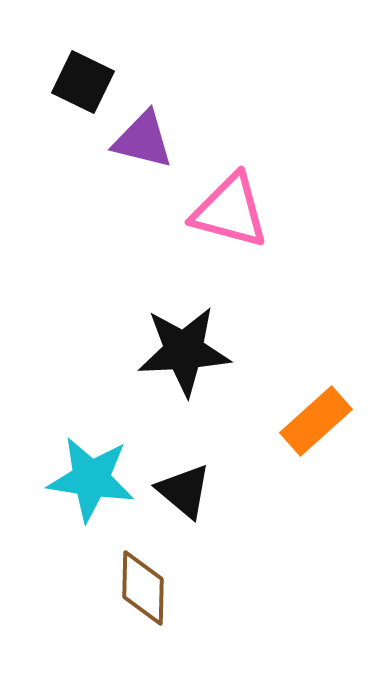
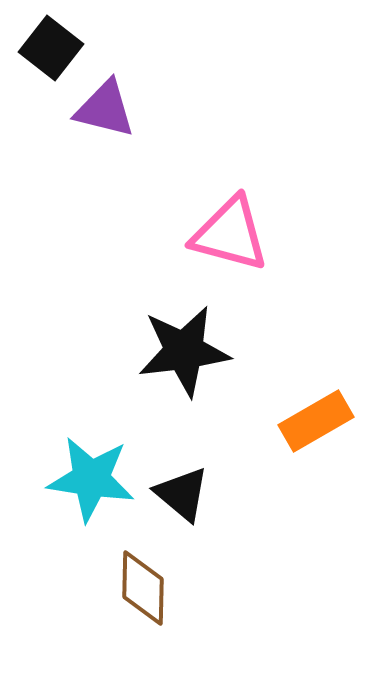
black square: moved 32 px left, 34 px up; rotated 12 degrees clockwise
purple triangle: moved 38 px left, 31 px up
pink triangle: moved 23 px down
black star: rotated 4 degrees counterclockwise
orange rectangle: rotated 12 degrees clockwise
black triangle: moved 2 px left, 3 px down
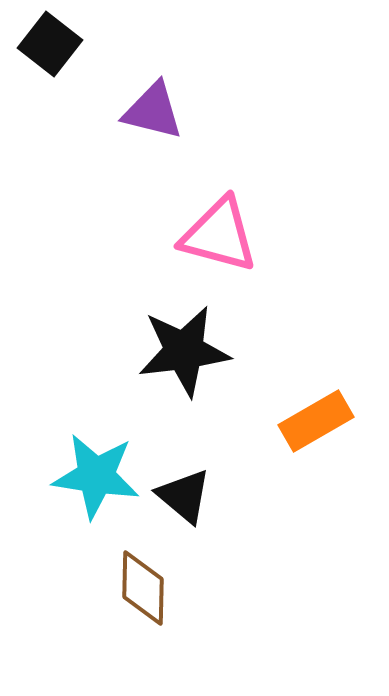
black square: moved 1 px left, 4 px up
purple triangle: moved 48 px right, 2 px down
pink triangle: moved 11 px left, 1 px down
cyan star: moved 5 px right, 3 px up
black triangle: moved 2 px right, 2 px down
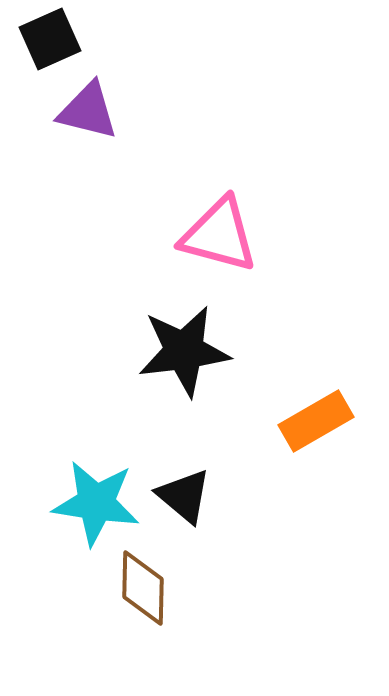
black square: moved 5 px up; rotated 28 degrees clockwise
purple triangle: moved 65 px left
cyan star: moved 27 px down
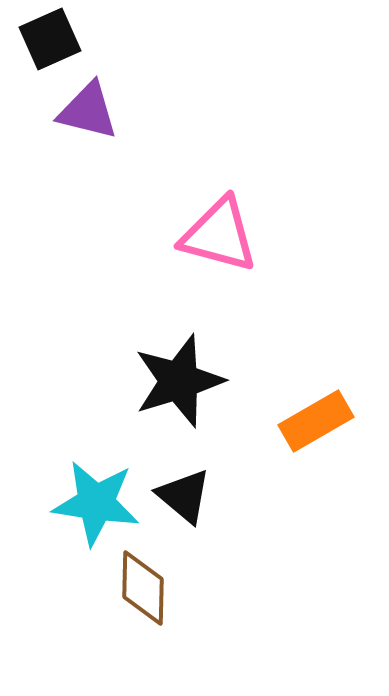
black star: moved 5 px left, 30 px down; rotated 10 degrees counterclockwise
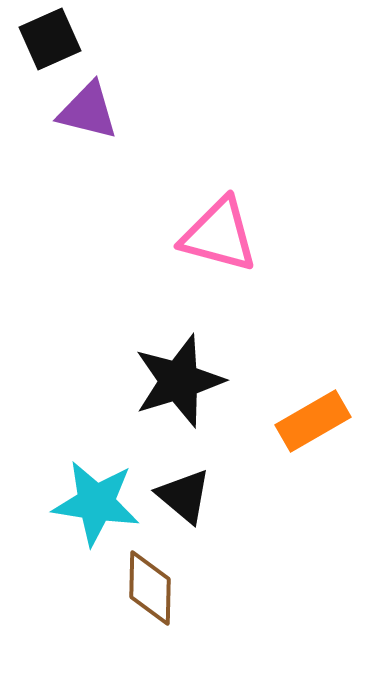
orange rectangle: moved 3 px left
brown diamond: moved 7 px right
